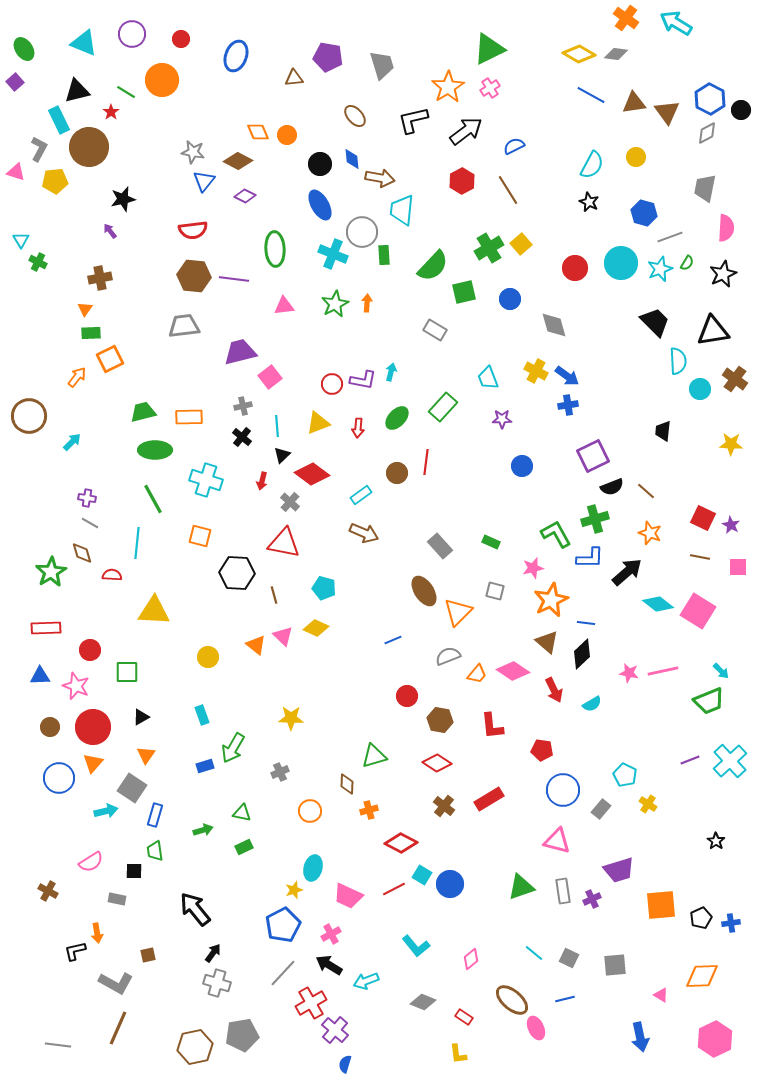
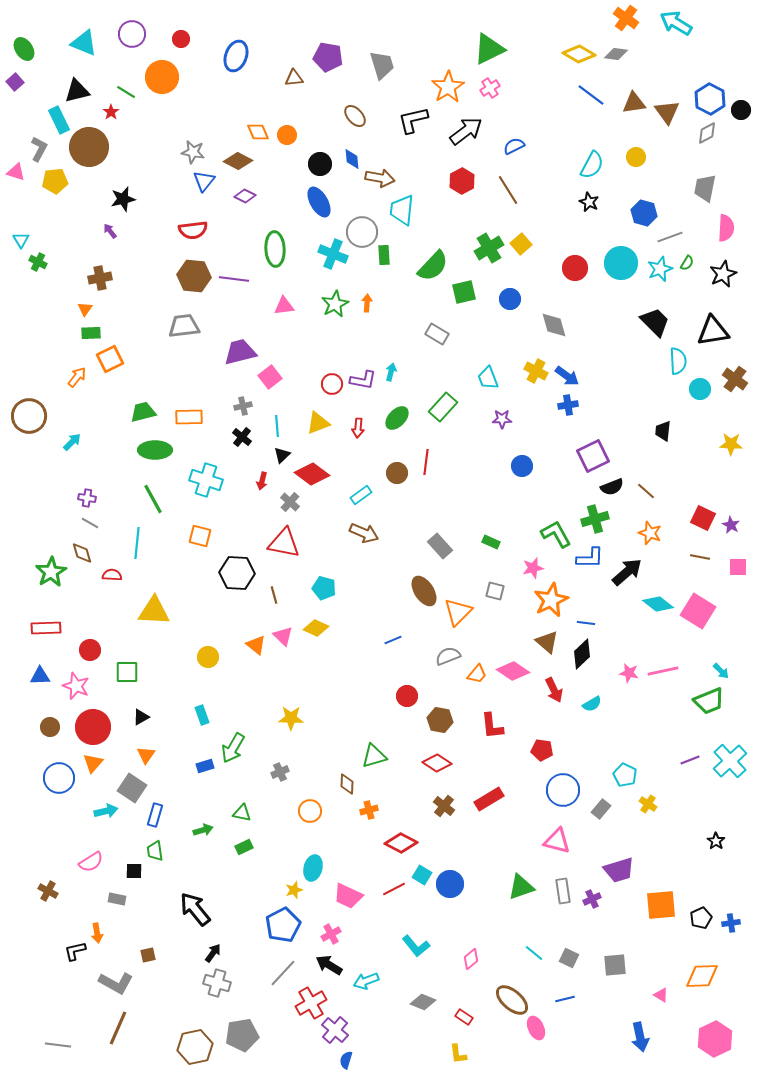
orange circle at (162, 80): moved 3 px up
blue line at (591, 95): rotated 8 degrees clockwise
blue ellipse at (320, 205): moved 1 px left, 3 px up
gray rectangle at (435, 330): moved 2 px right, 4 px down
blue semicircle at (345, 1064): moved 1 px right, 4 px up
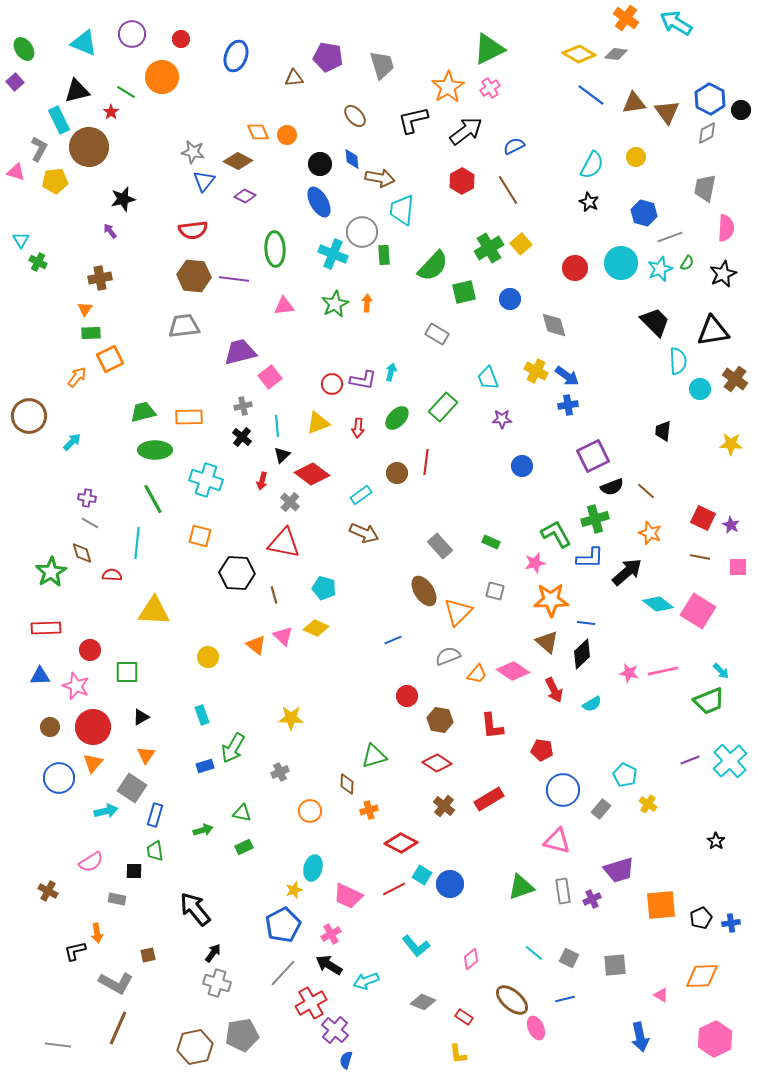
pink star at (533, 568): moved 2 px right, 5 px up
orange star at (551, 600): rotated 24 degrees clockwise
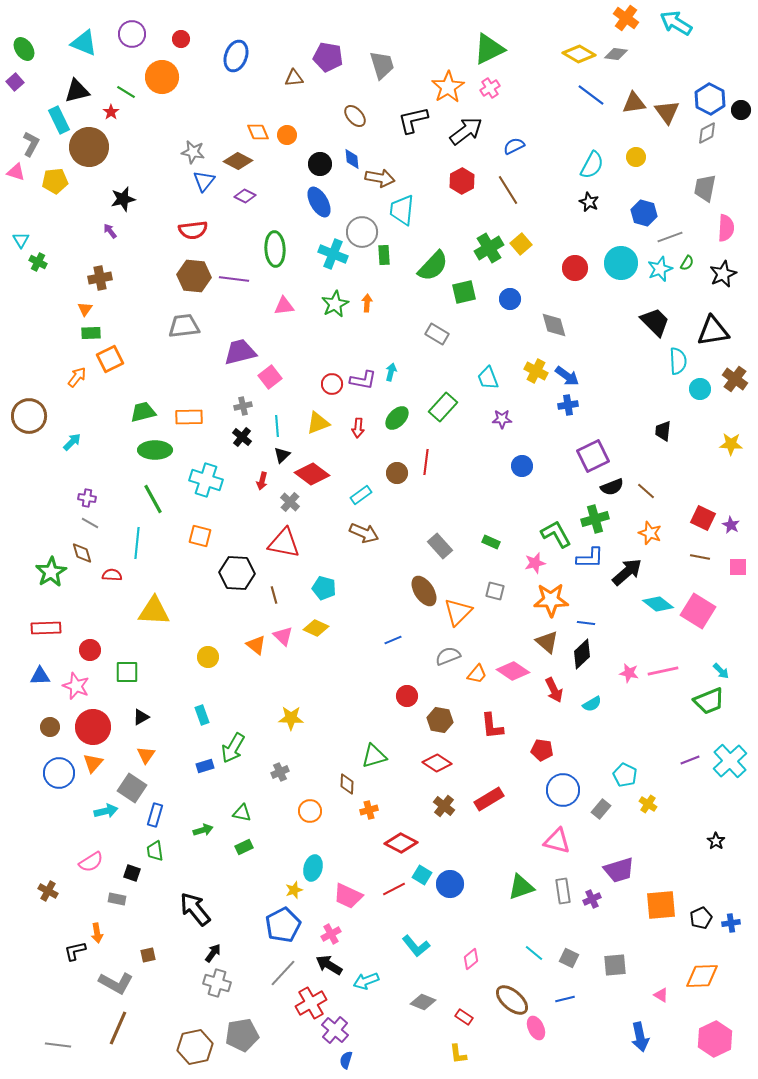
gray L-shape at (39, 149): moved 8 px left, 5 px up
blue circle at (59, 778): moved 5 px up
black square at (134, 871): moved 2 px left, 2 px down; rotated 18 degrees clockwise
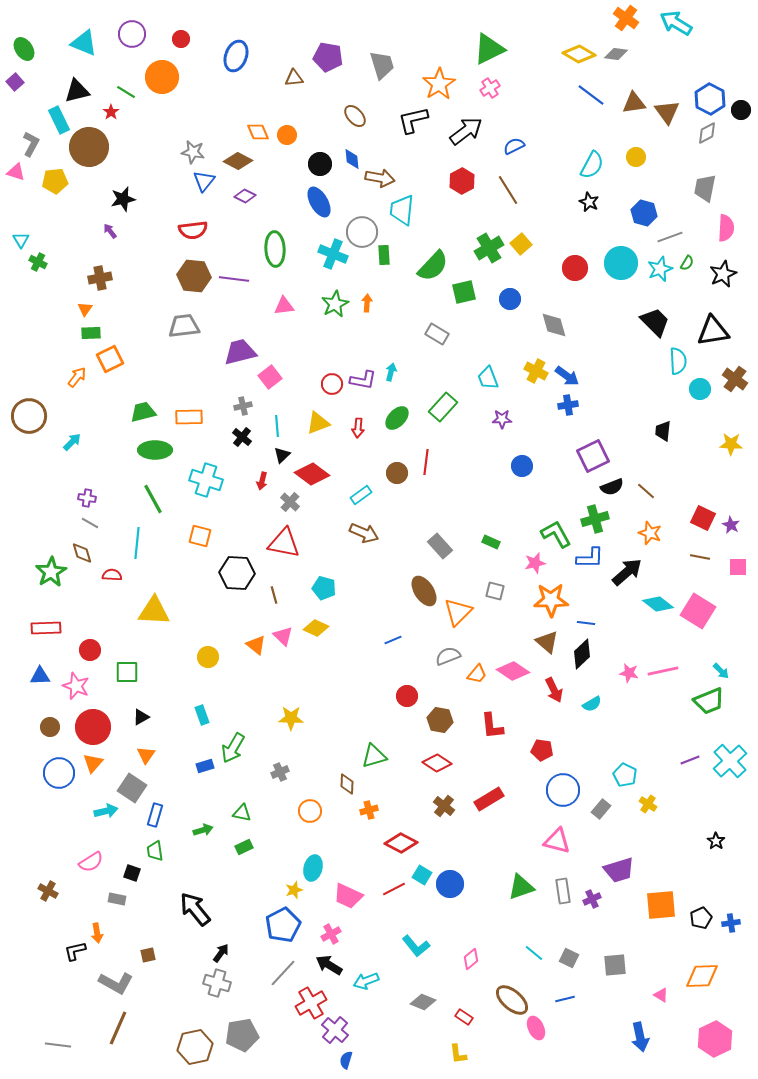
orange star at (448, 87): moved 9 px left, 3 px up
black arrow at (213, 953): moved 8 px right
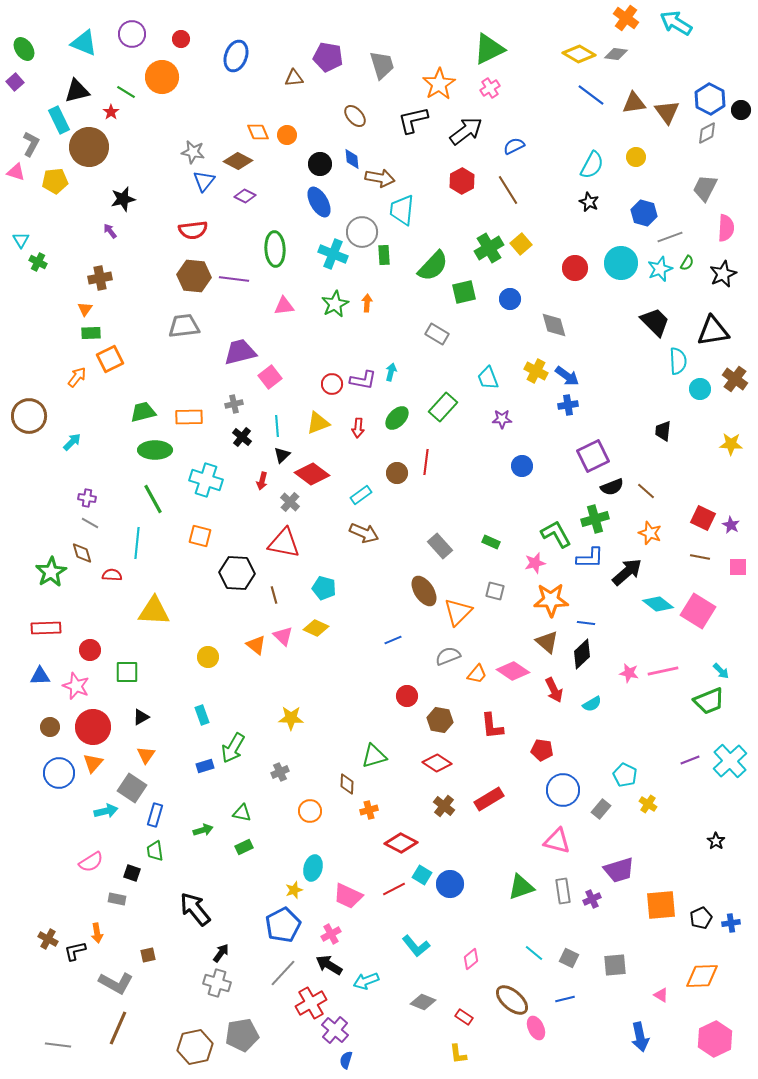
gray trapezoid at (705, 188): rotated 16 degrees clockwise
gray cross at (243, 406): moved 9 px left, 2 px up
brown cross at (48, 891): moved 48 px down
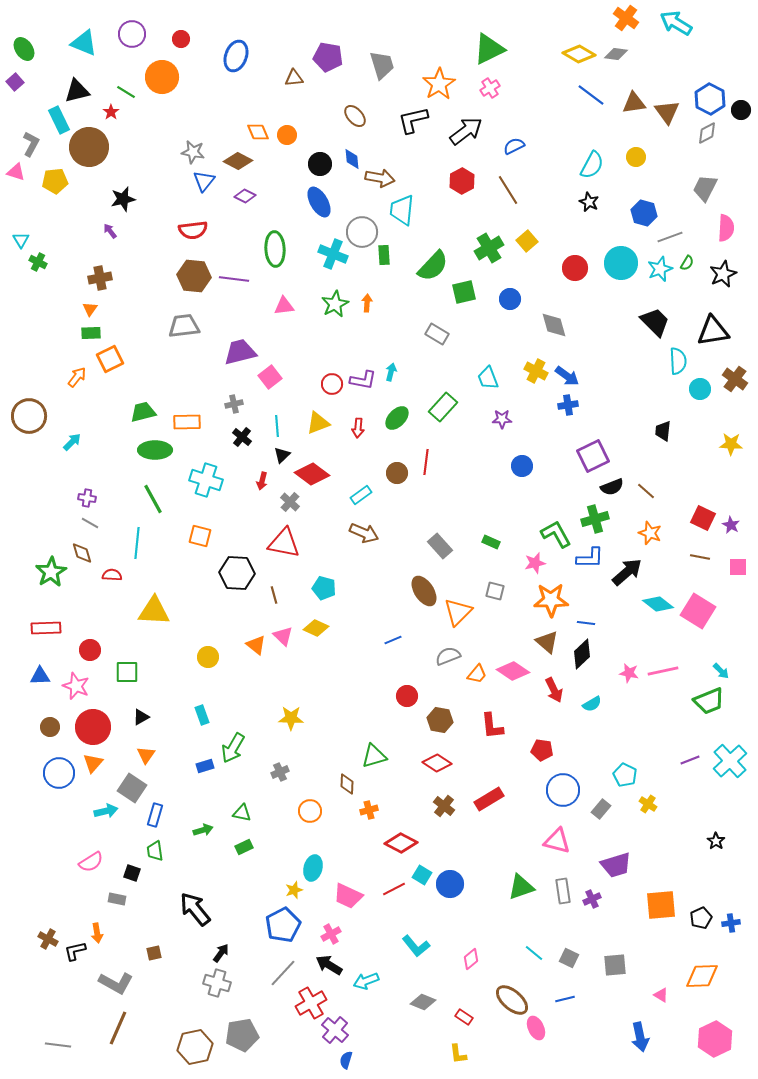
yellow square at (521, 244): moved 6 px right, 3 px up
orange triangle at (85, 309): moved 5 px right
orange rectangle at (189, 417): moved 2 px left, 5 px down
purple trapezoid at (619, 870): moved 3 px left, 5 px up
brown square at (148, 955): moved 6 px right, 2 px up
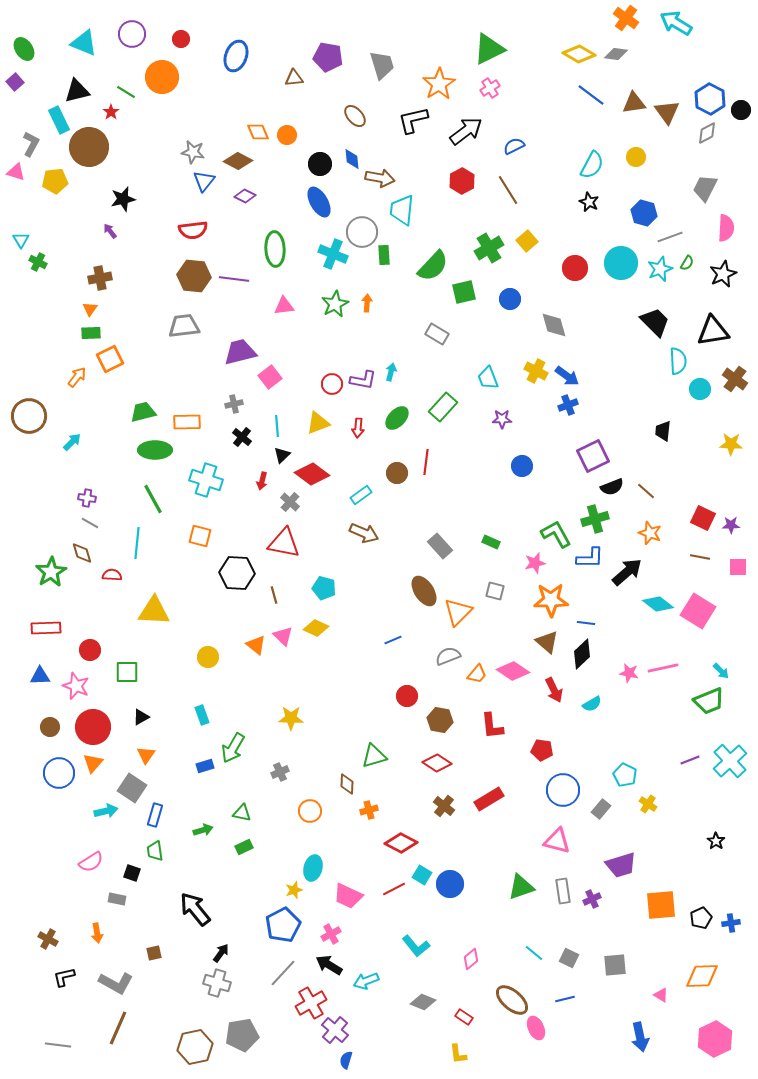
blue cross at (568, 405): rotated 12 degrees counterclockwise
purple star at (731, 525): rotated 30 degrees counterclockwise
pink line at (663, 671): moved 3 px up
purple trapezoid at (616, 865): moved 5 px right
black L-shape at (75, 951): moved 11 px left, 26 px down
